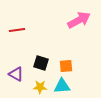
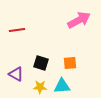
orange square: moved 4 px right, 3 px up
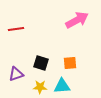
pink arrow: moved 2 px left
red line: moved 1 px left, 1 px up
purple triangle: rotated 49 degrees counterclockwise
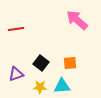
pink arrow: rotated 110 degrees counterclockwise
black square: rotated 21 degrees clockwise
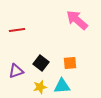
red line: moved 1 px right, 1 px down
purple triangle: moved 3 px up
yellow star: rotated 16 degrees counterclockwise
